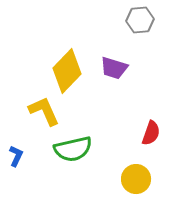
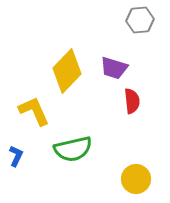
yellow L-shape: moved 10 px left
red semicircle: moved 19 px left, 32 px up; rotated 25 degrees counterclockwise
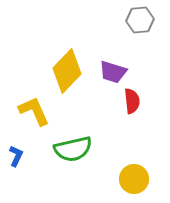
purple trapezoid: moved 1 px left, 4 px down
yellow circle: moved 2 px left
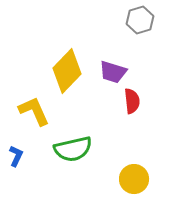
gray hexagon: rotated 12 degrees counterclockwise
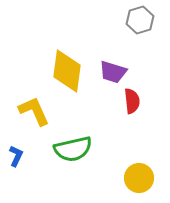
yellow diamond: rotated 36 degrees counterclockwise
yellow circle: moved 5 px right, 1 px up
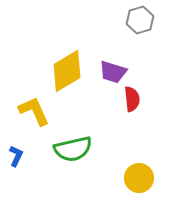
yellow diamond: rotated 51 degrees clockwise
red semicircle: moved 2 px up
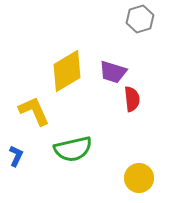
gray hexagon: moved 1 px up
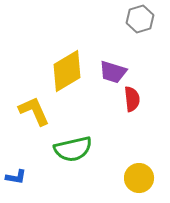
blue L-shape: moved 21 px down; rotated 75 degrees clockwise
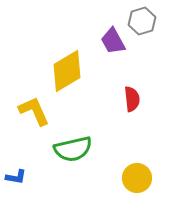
gray hexagon: moved 2 px right, 2 px down
purple trapezoid: moved 31 px up; rotated 44 degrees clockwise
yellow circle: moved 2 px left
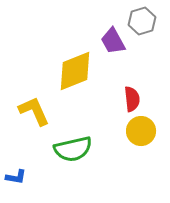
yellow diamond: moved 8 px right; rotated 9 degrees clockwise
yellow circle: moved 4 px right, 47 px up
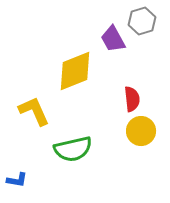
purple trapezoid: moved 2 px up
blue L-shape: moved 1 px right, 3 px down
